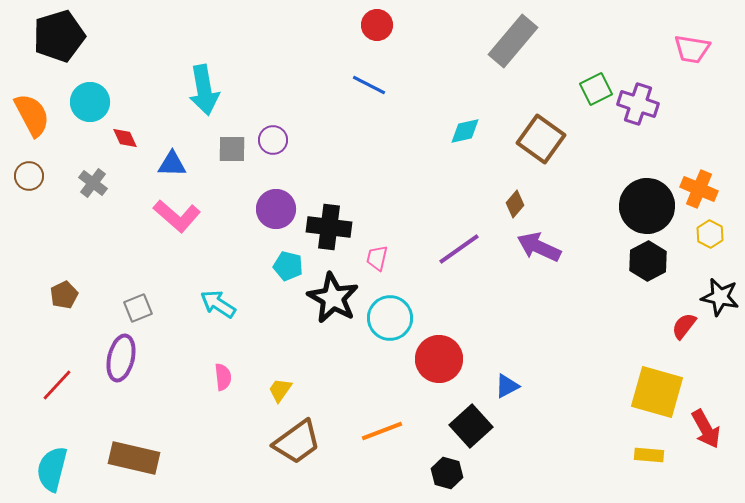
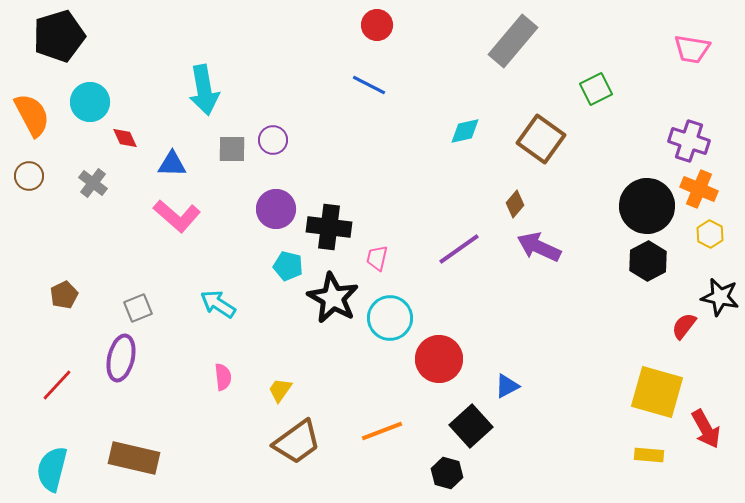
purple cross at (638, 104): moved 51 px right, 37 px down
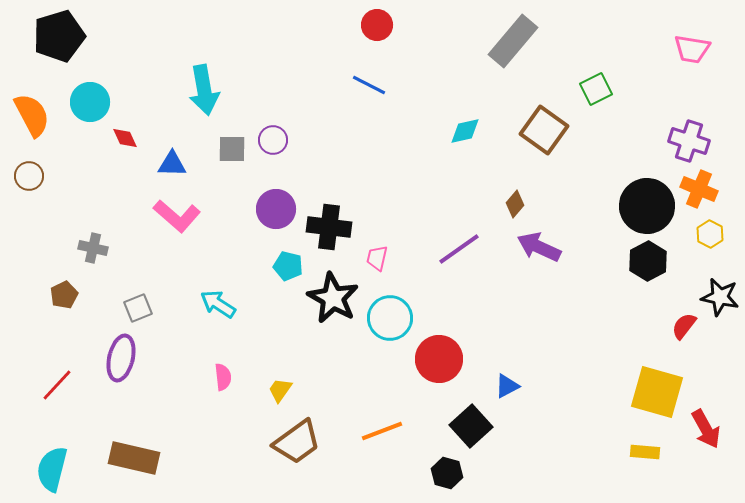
brown square at (541, 139): moved 3 px right, 9 px up
gray cross at (93, 183): moved 65 px down; rotated 24 degrees counterclockwise
yellow rectangle at (649, 455): moved 4 px left, 3 px up
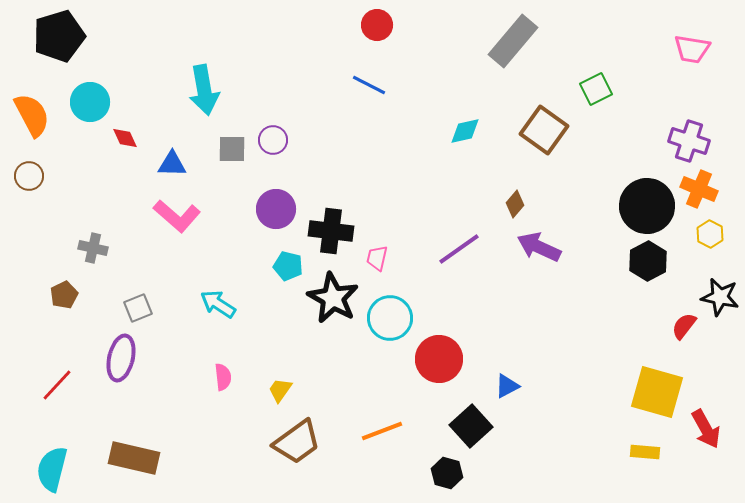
black cross at (329, 227): moved 2 px right, 4 px down
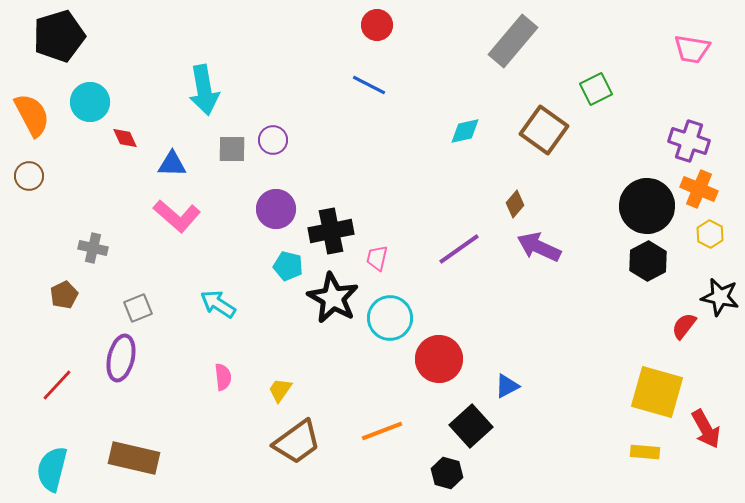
black cross at (331, 231): rotated 18 degrees counterclockwise
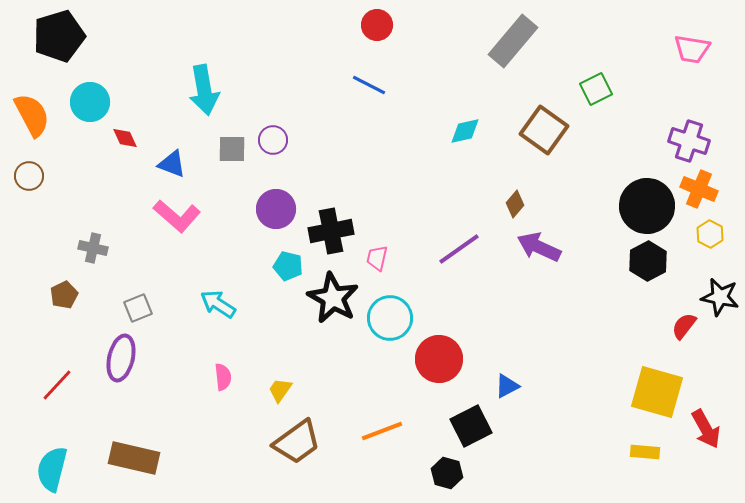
blue triangle at (172, 164): rotated 20 degrees clockwise
black square at (471, 426): rotated 15 degrees clockwise
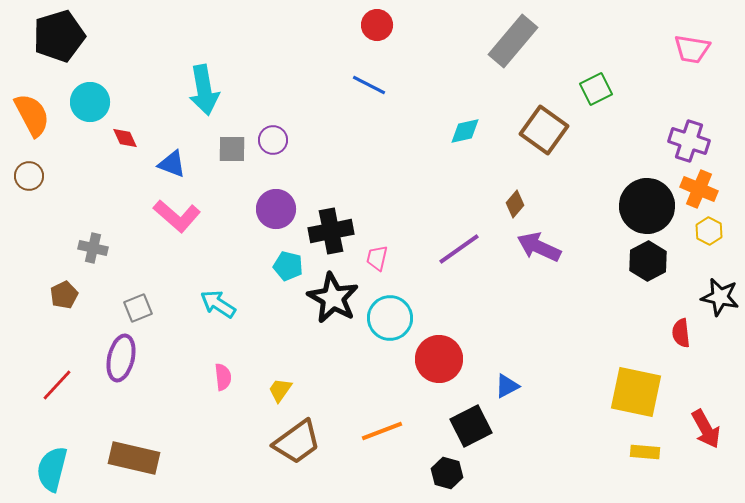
yellow hexagon at (710, 234): moved 1 px left, 3 px up
red semicircle at (684, 326): moved 3 px left, 7 px down; rotated 44 degrees counterclockwise
yellow square at (657, 392): moved 21 px left; rotated 4 degrees counterclockwise
